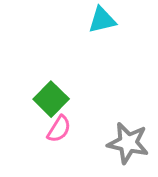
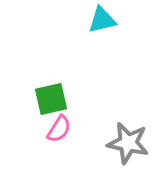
green square: rotated 32 degrees clockwise
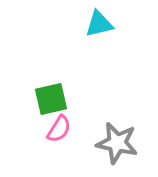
cyan triangle: moved 3 px left, 4 px down
gray star: moved 11 px left
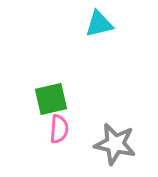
pink semicircle: rotated 28 degrees counterclockwise
gray star: moved 2 px left, 1 px down
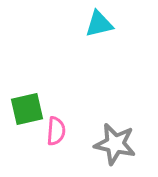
green square: moved 24 px left, 10 px down
pink semicircle: moved 3 px left, 2 px down
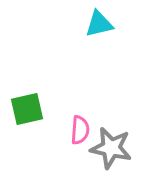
pink semicircle: moved 24 px right, 1 px up
gray star: moved 4 px left, 4 px down
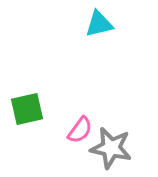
pink semicircle: rotated 32 degrees clockwise
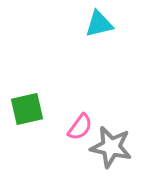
pink semicircle: moved 3 px up
gray star: moved 1 px up
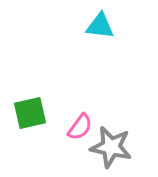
cyan triangle: moved 1 px right, 2 px down; rotated 20 degrees clockwise
green square: moved 3 px right, 4 px down
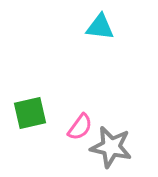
cyan triangle: moved 1 px down
